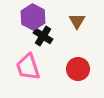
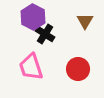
brown triangle: moved 8 px right
black cross: moved 2 px right, 2 px up
pink trapezoid: moved 3 px right
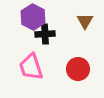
black cross: rotated 36 degrees counterclockwise
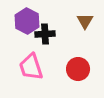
purple hexagon: moved 6 px left, 4 px down
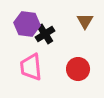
purple hexagon: moved 3 px down; rotated 20 degrees counterclockwise
black cross: rotated 30 degrees counterclockwise
pink trapezoid: rotated 12 degrees clockwise
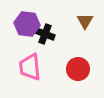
black cross: rotated 36 degrees counterclockwise
pink trapezoid: moved 1 px left
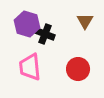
purple hexagon: rotated 10 degrees clockwise
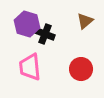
brown triangle: rotated 18 degrees clockwise
red circle: moved 3 px right
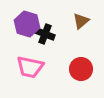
brown triangle: moved 4 px left
pink trapezoid: rotated 72 degrees counterclockwise
